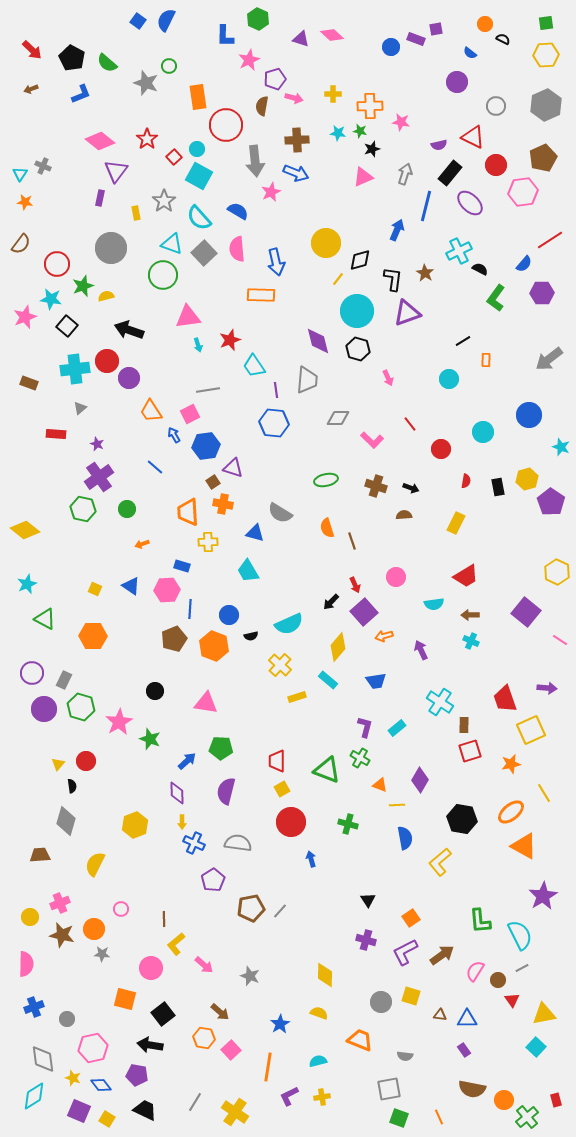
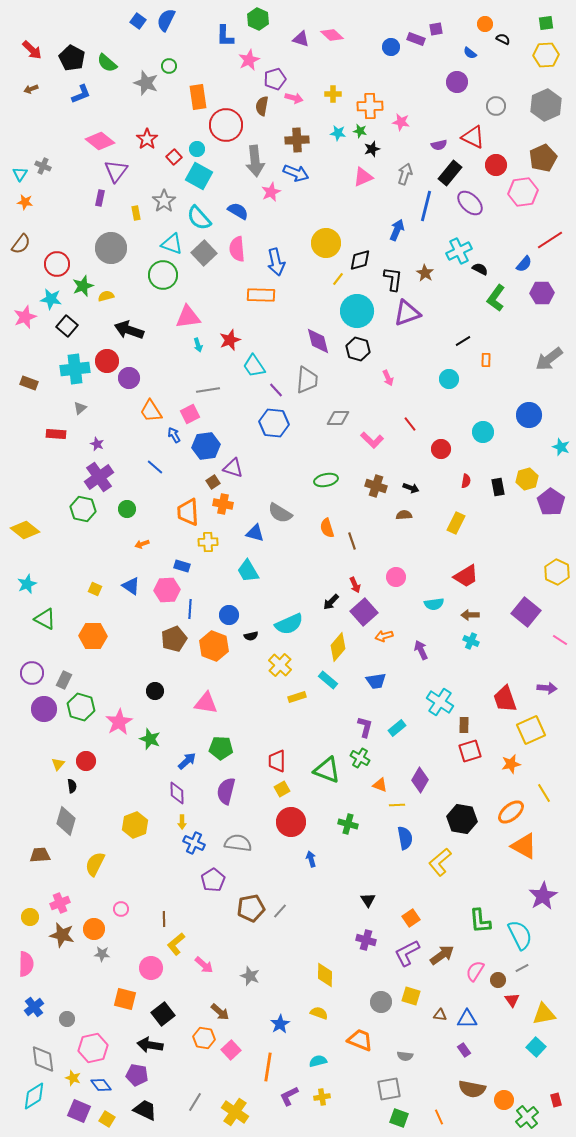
purple line at (276, 390): rotated 35 degrees counterclockwise
purple L-shape at (405, 952): moved 2 px right, 1 px down
blue cross at (34, 1007): rotated 18 degrees counterclockwise
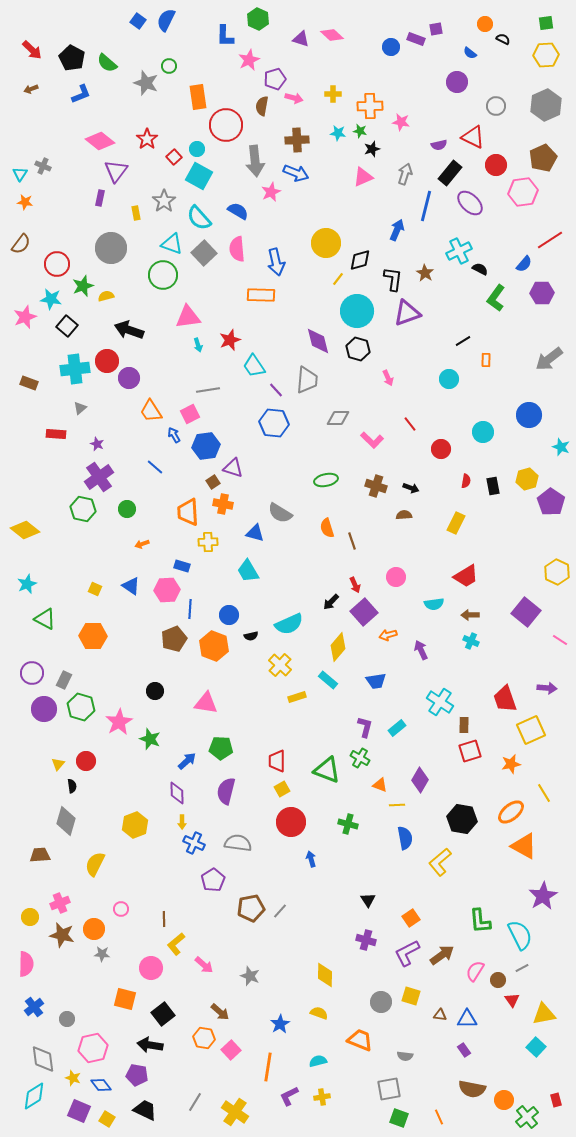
black rectangle at (498, 487): moved 5 px left, 1 px up
orange arrow at (384, 636): moved 4 px right, 1 px up
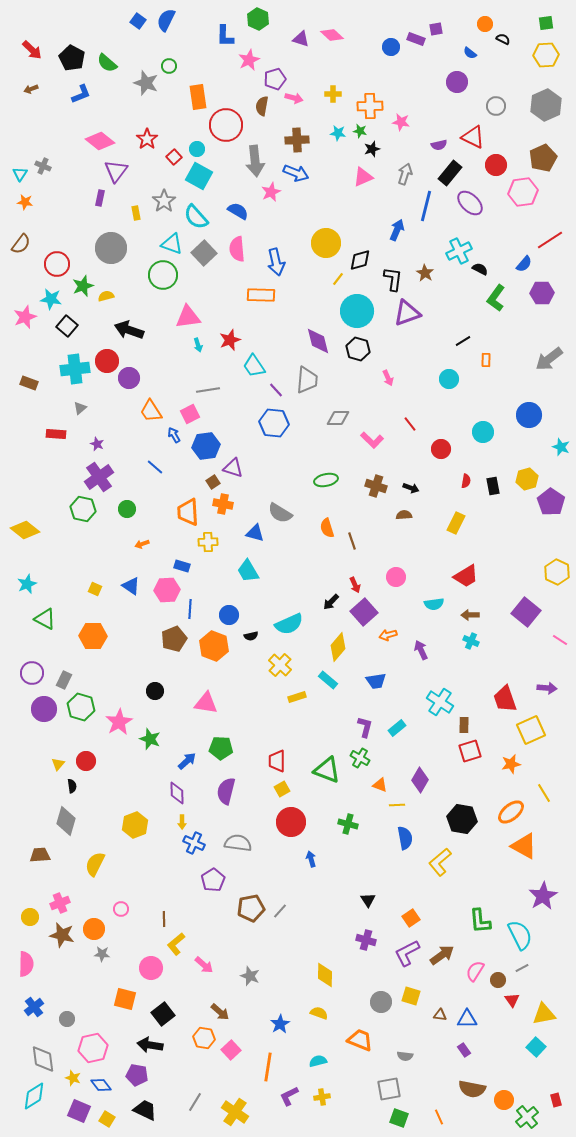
cyan semicircle at (199, 218): moved 3 px left, 1 px up
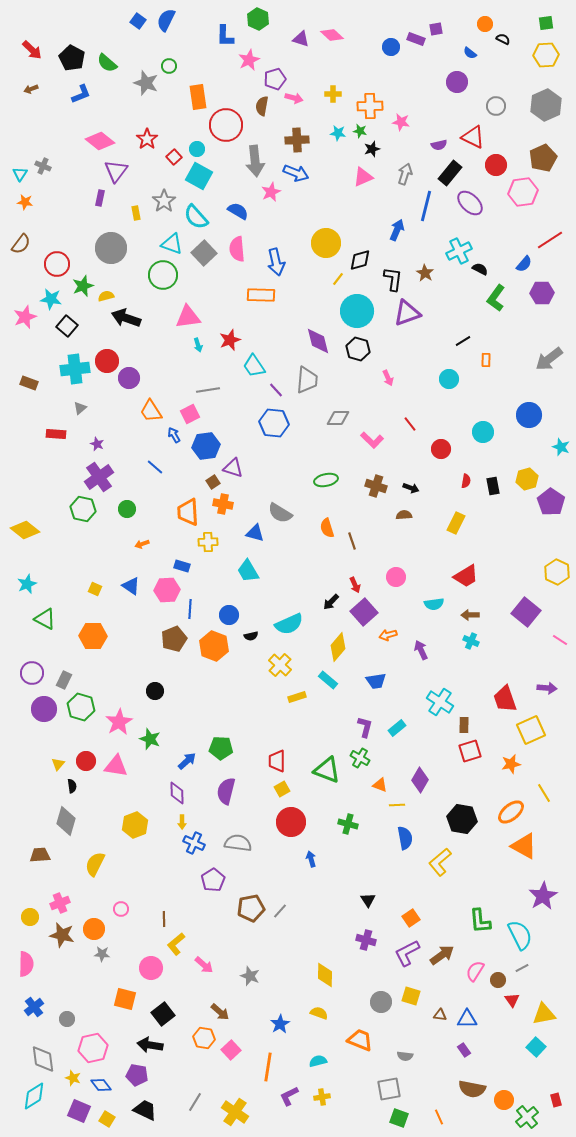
black arrow at (129, 330): moved 3 px left, 12 px up
pink triangle at (206, 703): moved 90 px left, 63 px down
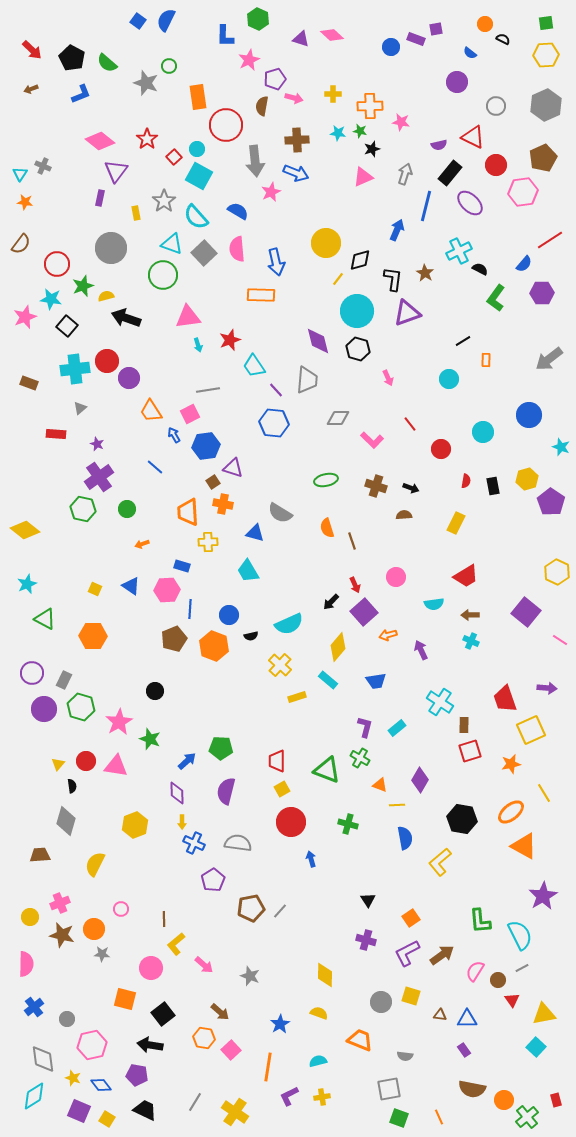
pink hexagon at (93, 1048): moved 1 px left, 3 px up
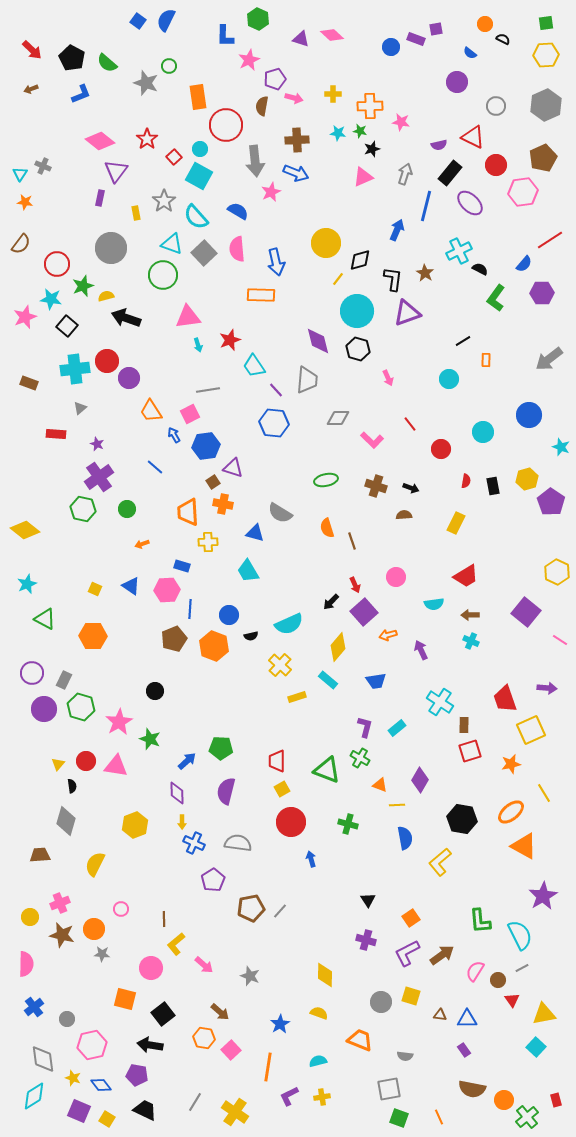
cyan circle at (197, 149): moved 3 px right
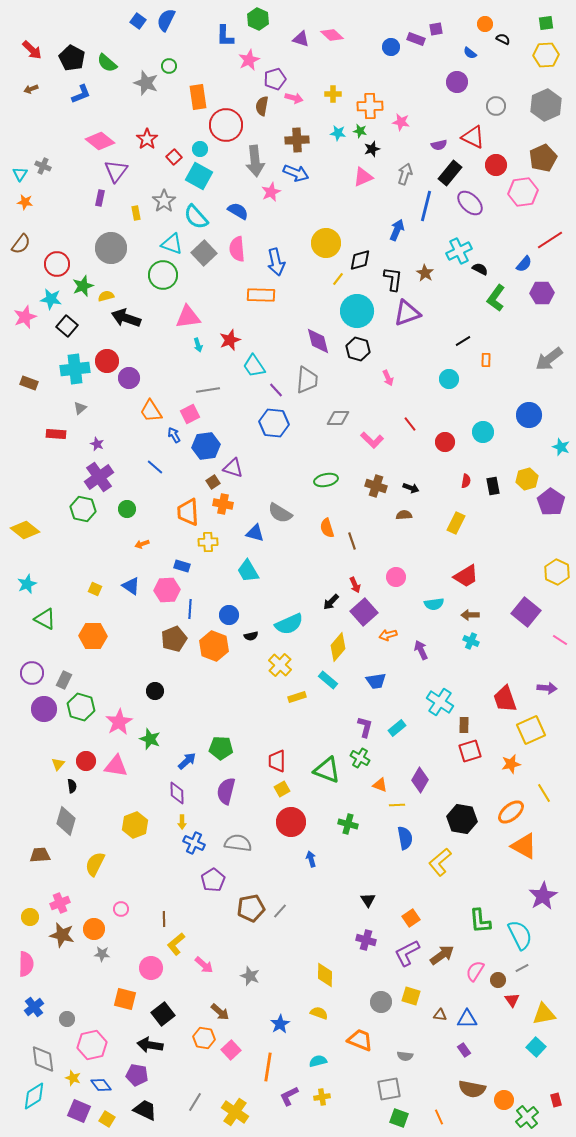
red circle at (441, 449): moved 4 px right, 7 px up
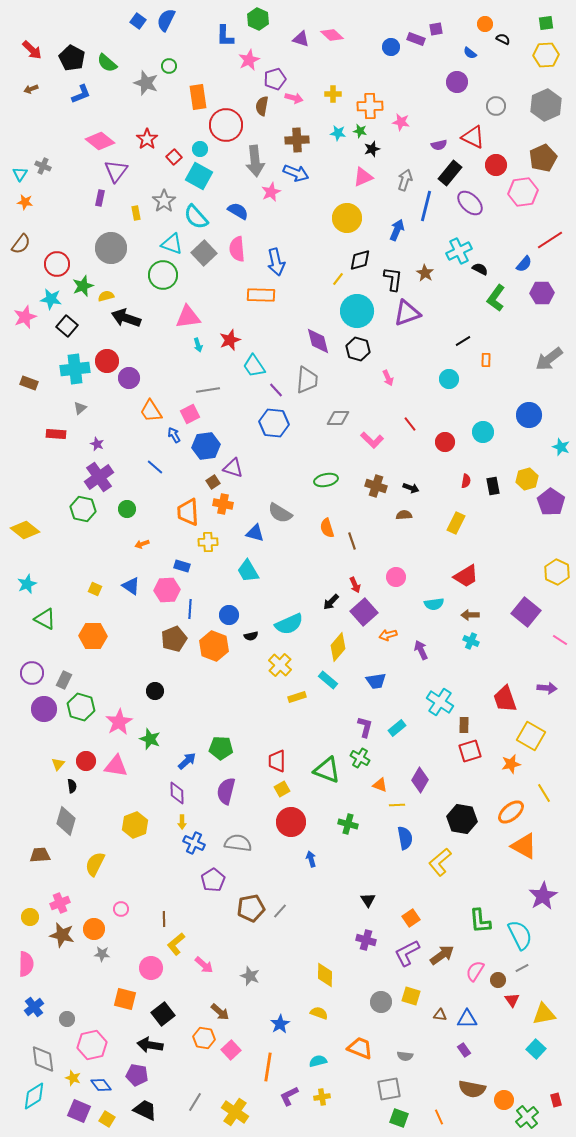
gray arrow at (405, 174): moved 6 px down
yellow circle at (326, 243): moved 21 px right, 25 px up
yellow square at (531, 730): moved 6 px down; rotated 36 degrees counterclockwise
orange trapezoid at (360, 1040): moved 8 px down
cyan square at (536, 1047): moved 2 px down
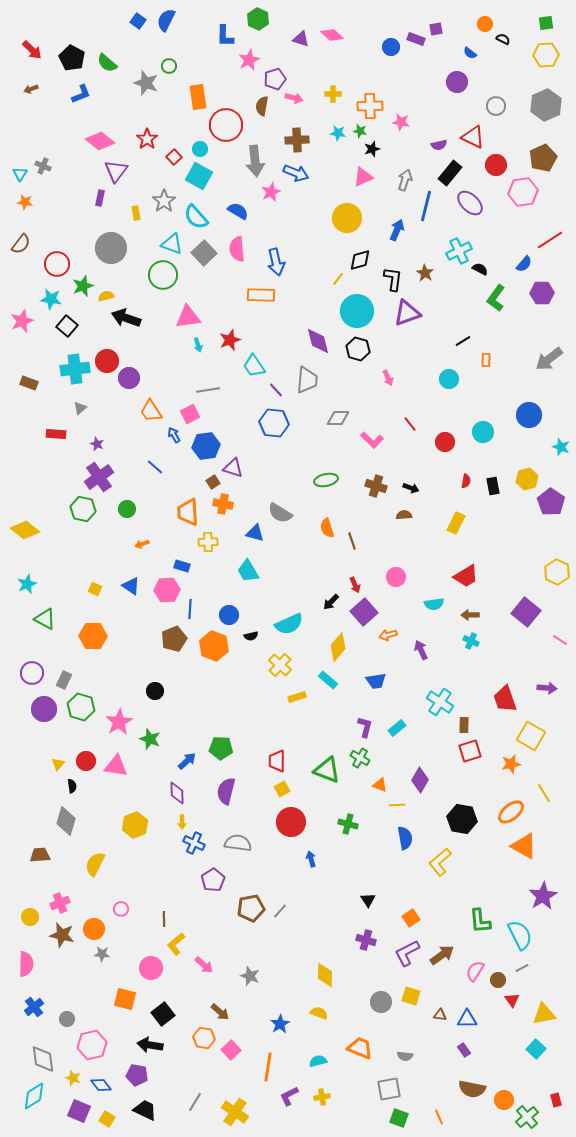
pink star at (25, 317): moved 3 px left, 4 px down
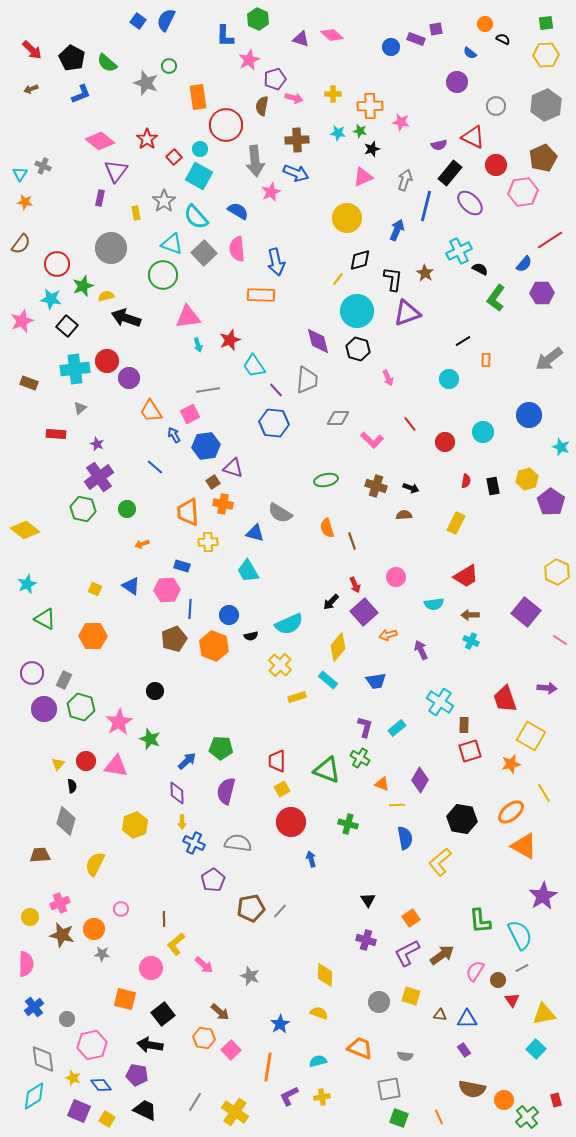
orange triangle at (380, 785): moved 2 px right, 1 px up
gray circle at (381, 1002): moved 2 px left
